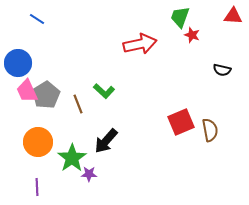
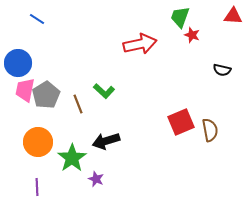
pink trapezoid: moved 2 px left, 1 px up; rotated 35 degrees clockwise
black arrow: rotated 32 degrees clockwise
purple star: moved 7 px right, 5 px down; rotated 21 degrees clockwise
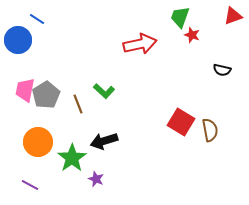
red triangle: rotated 24 degrees counterclockwise
blue circle: moved 23 px up
red square: rotated 36 degrees counterclockwise
black arrow: moved 2 px left
purple line: moved 7 px left, 2 px up; rotated 60 degrees counterclockwise
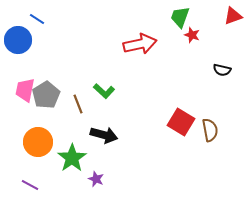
black arrow: moved 6 px up; rotated 148 degrees counterclockwise
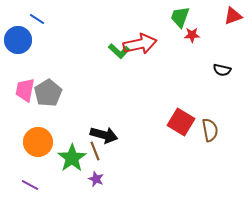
red star: rotated 21 degrees counterclockwise
green L-shape: moved 15 px right, 40 px up
gray pentagon: moved 2 px right, 2 px up
brown line: moved 17 px right, 47 px down
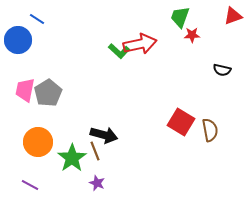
purple star: moved 1 px right, 4 px down
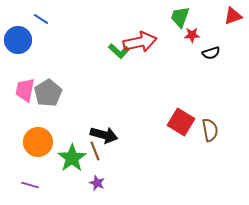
blue line: moved 4 px right
red arrow: moved 2 px up
black semicircle: moved 11 px left, 17 px up; rotated 30 degrees counterclockwise
purple line: rotated 12 degrees counterclockwise
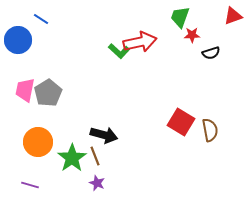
brown line: moved 5 px down
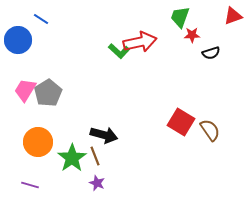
pink trapezoid: rotated 20 degrees clockwise
brown semicircle: rotated 25 degrees counterclockwise
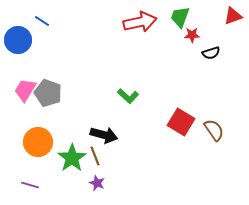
blue line: moved 1 px right, 2 px down
red arrow: moved 20 px up
green L-shape: moved 9 px right, 45 px down
gray pentagon: rotated 20 degrees counterclockwise
brown semicircle: moved 4 px right
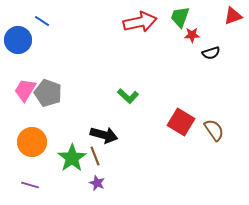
orange circle: moved 6 px left
